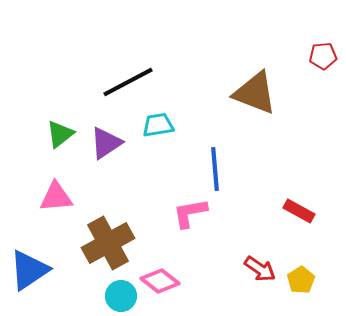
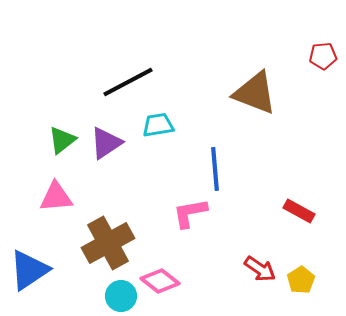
green triangle: moved 2 px right, 6 px down
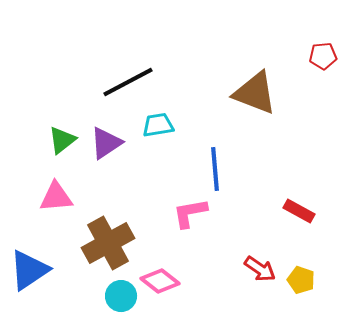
yellow pentagon: rotated 20 degrees counterclockwise
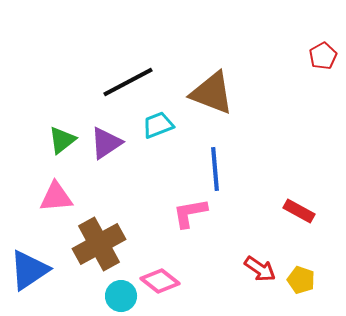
red pentagon: rotated 24 degrees counterclockwise
brown triangle: moved 43 px left
cyan trapezoid: rotated 12 degrees counterclockwise
brown cross: moved 9 px left, 1 px down
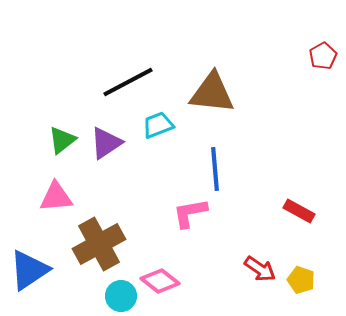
brown triangle: rotated 15 degrees counterclockwise
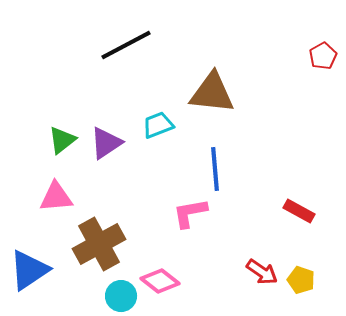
black line: moved 2 px left, 37 px up
red arrow: moved 2 px right, 3 px down
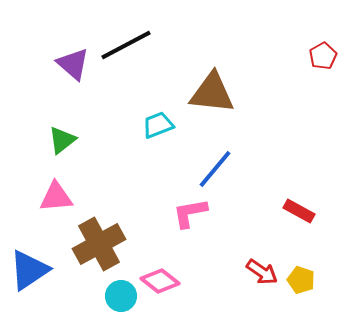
purple triangle: moved 33 px left, 79 px up; rotated 45 degrees counterclockwise
blue line: rotated 45 degrees clockwise
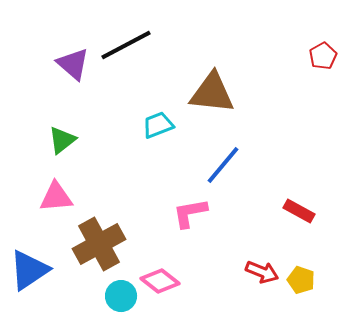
blue line: moved 8 px right, 4 px up
red arrow: rotated 12 degrees counterclockwise
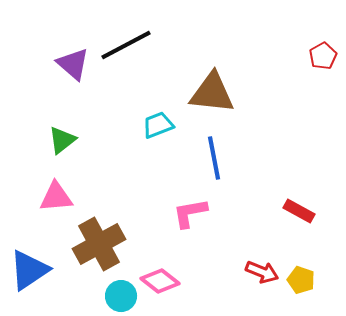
blue line: moved 9 px left, 7 px up; rotated 51 degrees counterclockwise
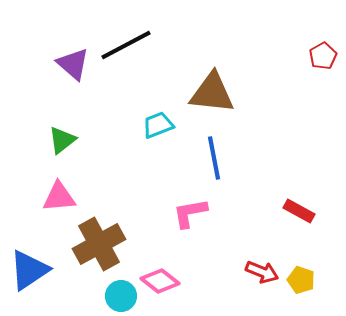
pink triangle: moved 3 px right
